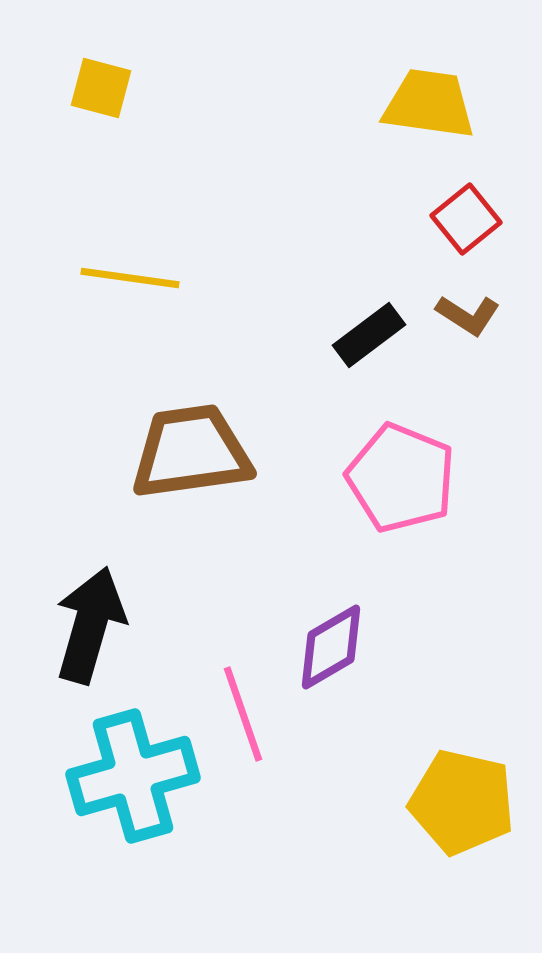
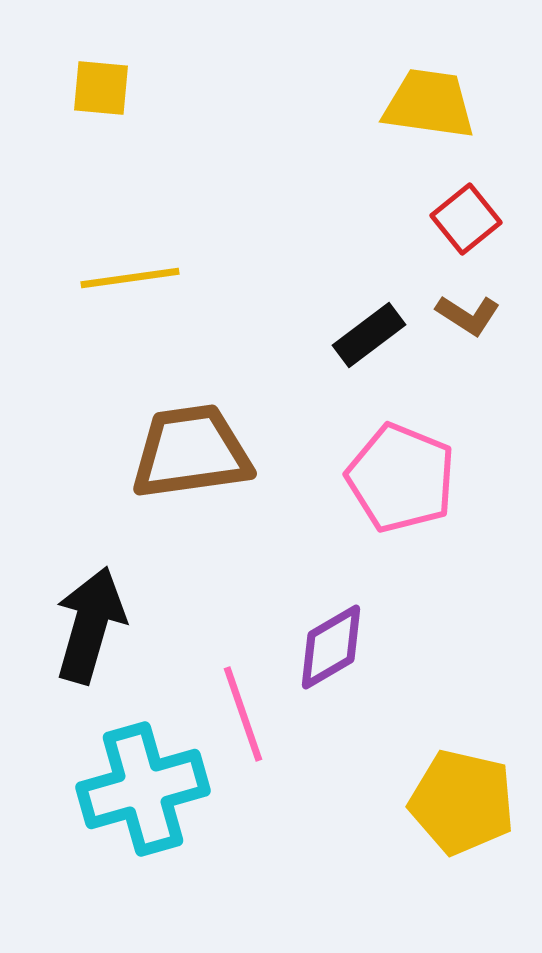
yellow square: rotated 10 degrees counterclockwise
yellow line: rotated 16 degrees counterclockwise
cyan cross: moved 10 px right, 13 px down
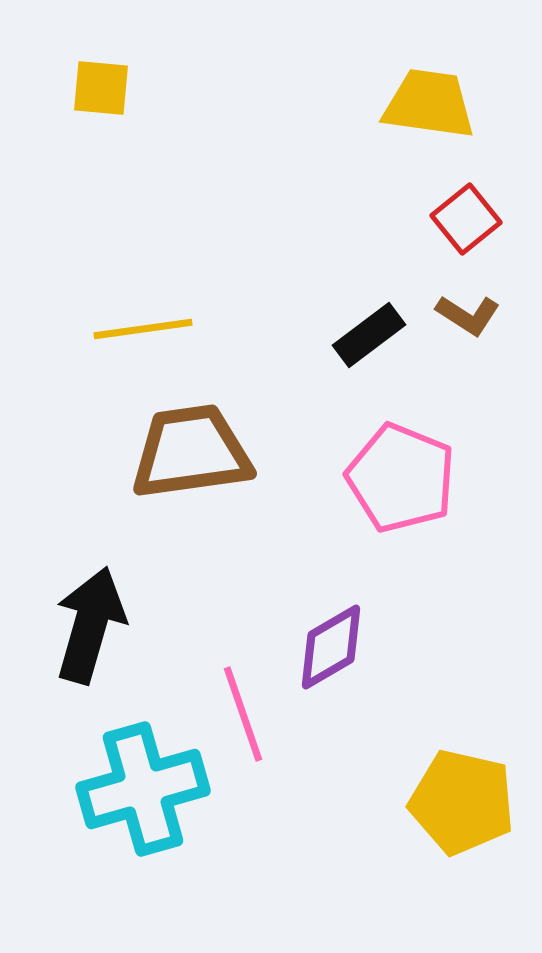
yellow line: moved 13 px right, 51 px down
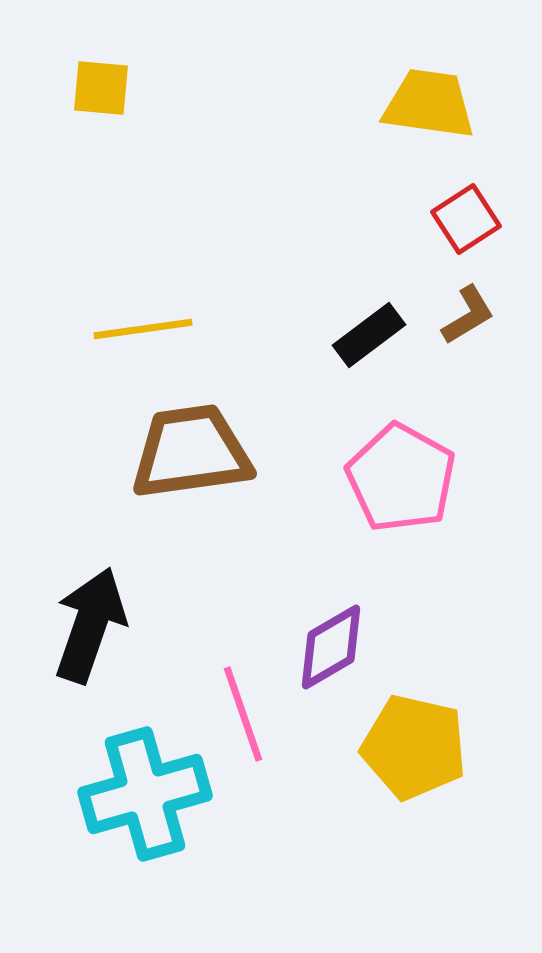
red square: rotated 6 degrees clockwise
brown L-shape: rotated 64 degrees counterclockwise
pink pentagon: rotated 7 degrees clockwise
black arrow: rotated 3 degrees clockwise
cyan cross: moved 2 px right, 5 px down
yellow pentagon: moved 48 px left, 55 px up
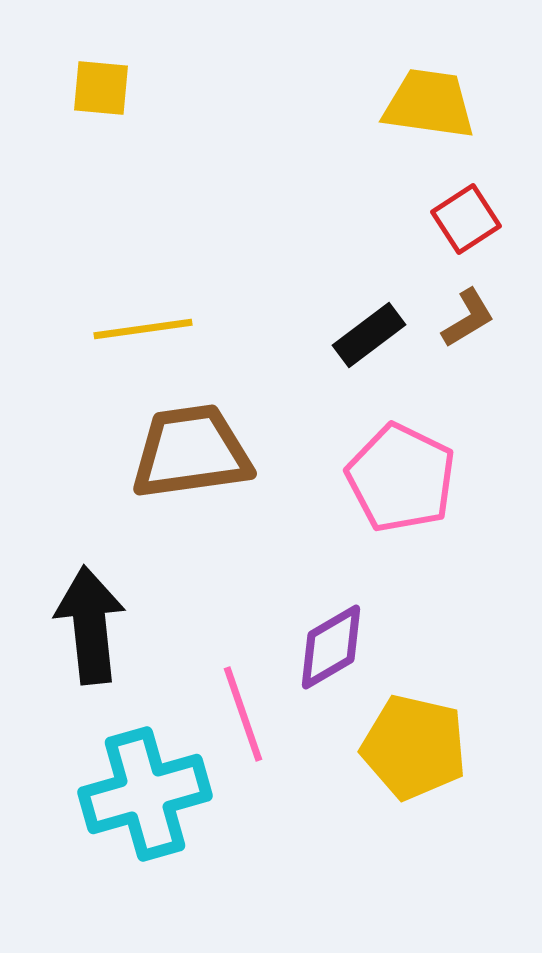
brown L-shape: moved 3 px down
pink pentagon: rotated 3 degrees counterclockwise
black arrow: rotated 25 degrees counterclockwise
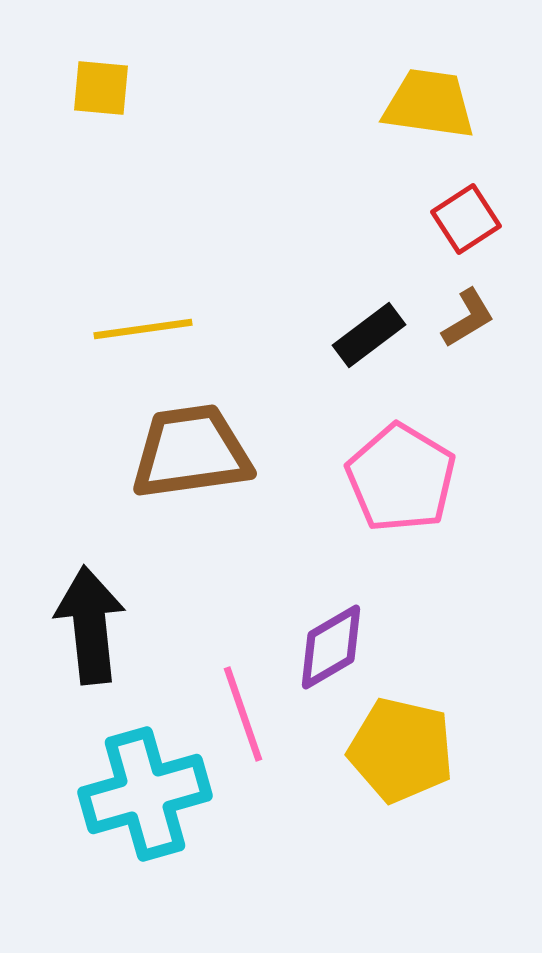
pink pentagon: rotated 5 degrees clockwise
yellow pentagon: moved 13 px left, 3 px down
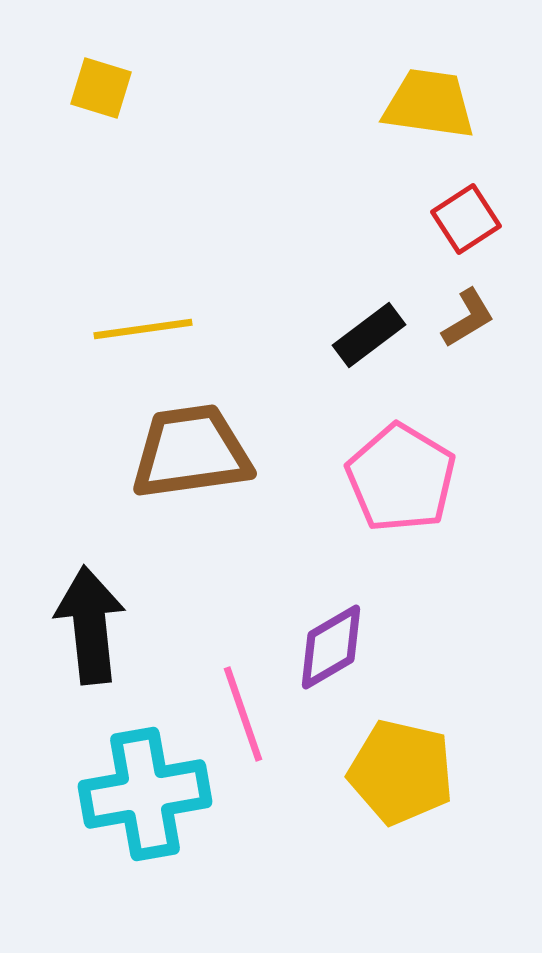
yellow square: rotated 12 degrees clockwise
yellow pentagon: moved 22 px down
cyan cross: rotated 6 degrees clockwise
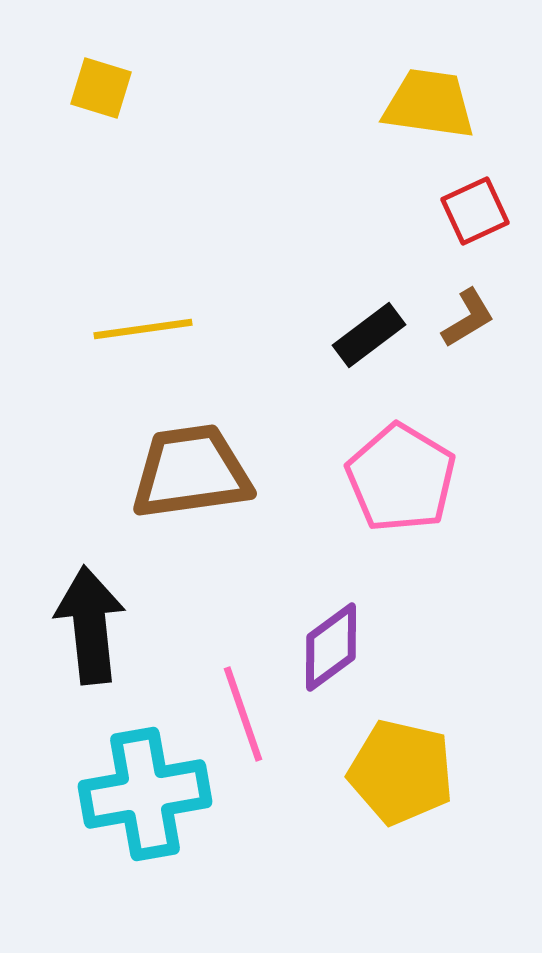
red square: moved 9 px right, 8 px up; rotated 8 degrees clockwise
brown trapezoid: moved 20 px down
purple diamond: rotated 6 degrees counterclockwise
